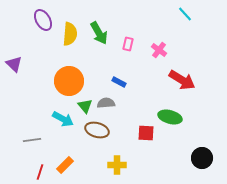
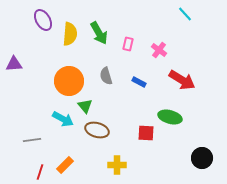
purple triangle: rotated 48 degrees counterclockwise
blue rectangle: moved 20 px right
gray semicircle: moved 27 px up; rotated 102 degrees counterclockwise
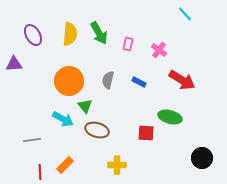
purple ellipse: moved 10 px left, 15 px down
gray semicircle: moved 2 px right, 4 px down; rotated 30 degrees clockwise
red line: rotated 21 degrees counterclockwise
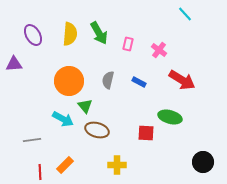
black circle: moved 1 px right, 4 px down
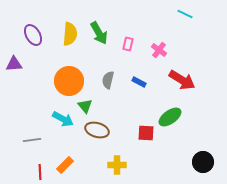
cyan line: rotated 21 degrees counterclockwise
green ellipse: rotated 50 degrees counterclockwise
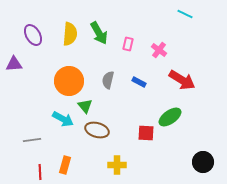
orange rectangle: rotated 30 degrees counterclockwise
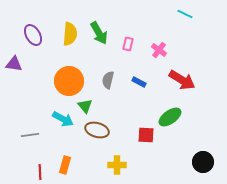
purple triangle: rotated 12 degrees clockwise
red square: moved 2 px down
gray line: moved 2 px left, 5 px up
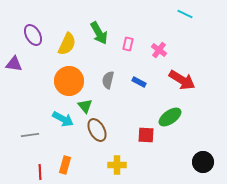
yellow semicircle: moved 3 px left, 10 px down; rotated 20 degrees clockwise
brown ellipse: rotated 45 degrees clockwise
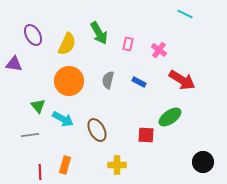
green triangle: moved 47 px left
